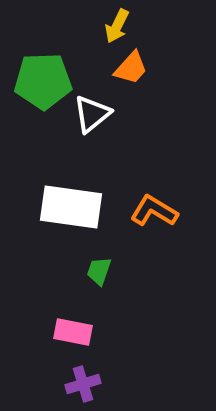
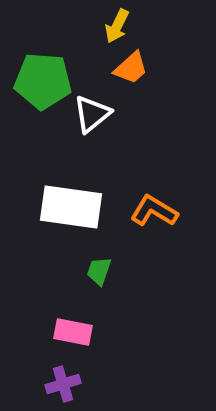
orange trapezoid: rotated 6 degrees clockwise
green pentagon: rotated 6 degrees clockwise
purple cross: moved 20 px left
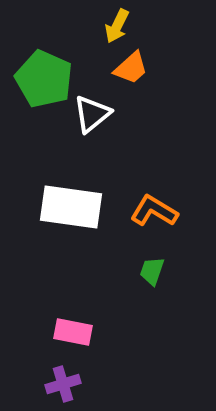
green pentagon: moved 1 px right, 2 px up; rotated 20 degrees clockwise
green trapezoid: moved 53 px right
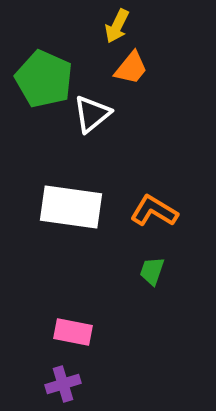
orange trapezoid: rotated 9 degrees counterclockwise
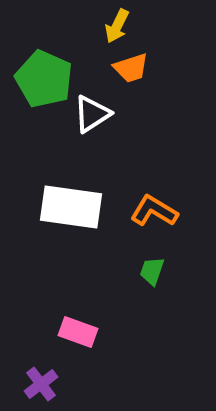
orange trapezoid: rotated 33 degrees clockwise
white triangle: rotated 6 degrees clockwise
pink rectangle: moved 5 px right; rotated 9 degrees clockwise
purple cross: moved 22 px left; rotated 20 degrees counterclockwise
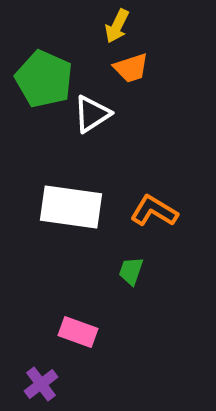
green trapezoid: moved 21 px left
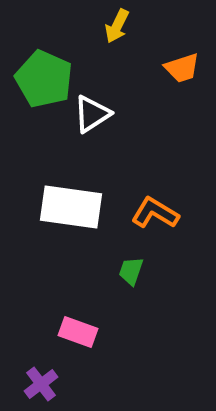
orange trapezoid: moved 51 px right
orange L-shape: moved 1 px right, 2 px down
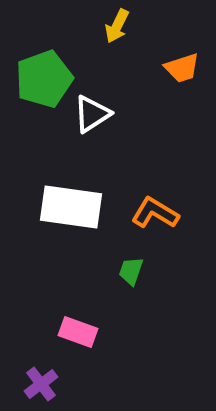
green pentagon: rotated 28 degrees clockwise
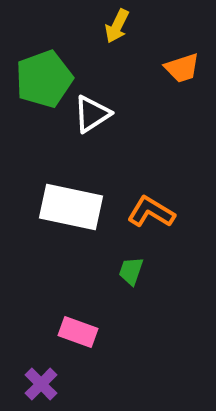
white rectangle: rotated 4 degrees clockwise
orange L-shape: moved 4 px left, 1 px up
purple cross: rotated 8 degrees counterclockwise
